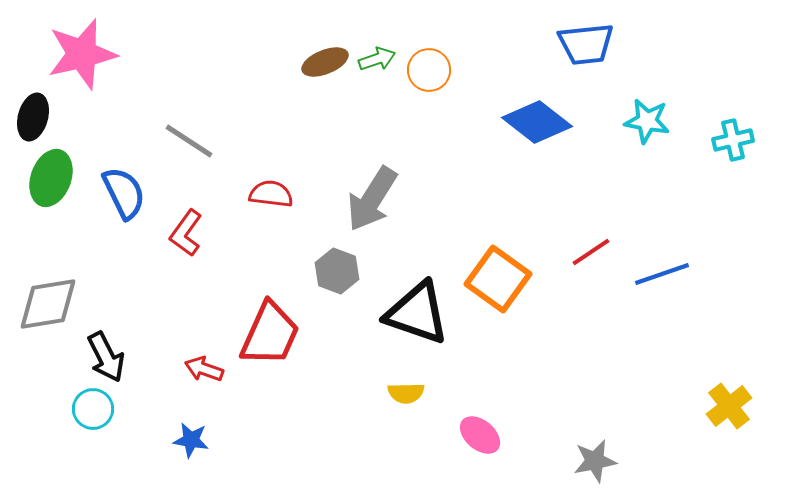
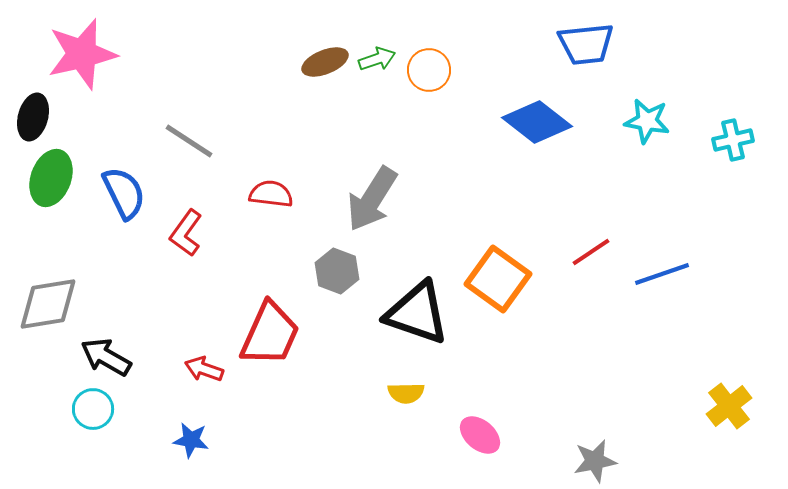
black arrow: rotated 147 degrees clockwise
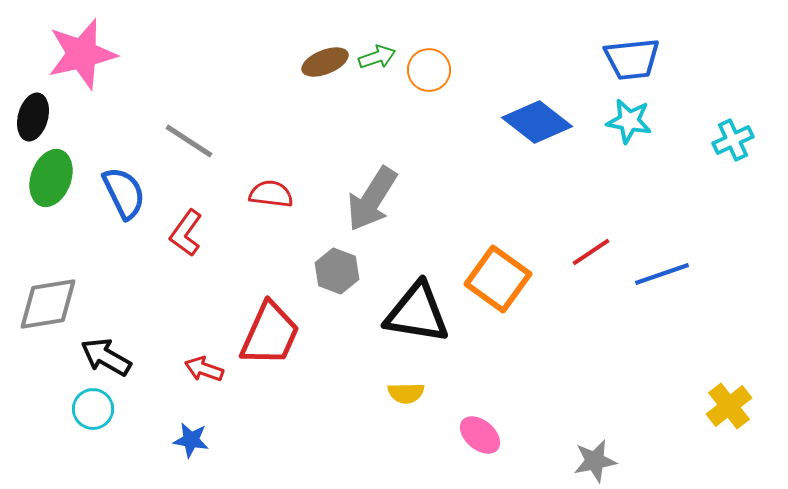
blue trapezoid: moved 46 px right, 15 px down
green arrow: moved 2 px up
cyan star: moved 18 px left
cyan cross: rotated 12 degrees counterclockwise
black triangle: rotated 10 degrees counterclockwise
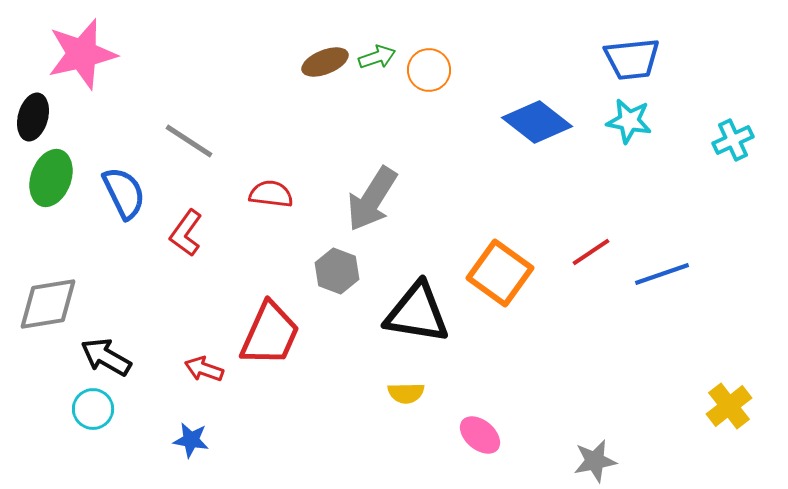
orange square: moved 2 px right, 6 px up
